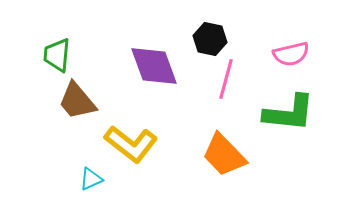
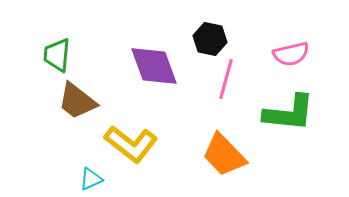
brown trapezoid: rotated 12 degrees counterclockwise
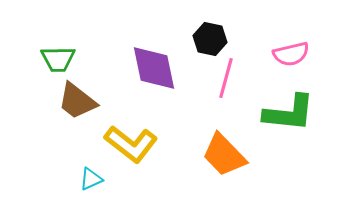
green trapezoid: moved 1 px right, 4 px down; rotated 96 degrees counterclockwise
purple diamond: moved 2 px down; rotated 8 degrees clockwise
pink line: moved 1 px up
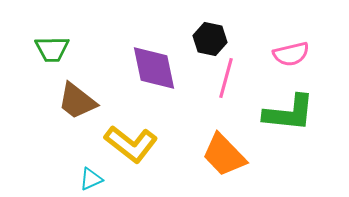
green trapezoid: moved 6 px left, 10 px up
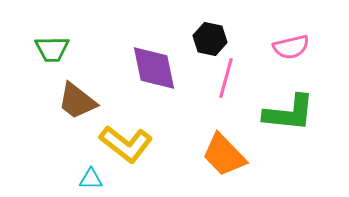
pink semicircle: moved 7 px up
yellow L-shape: moved 5 px left
cyan triangle: rotated 25 degrees clockwise
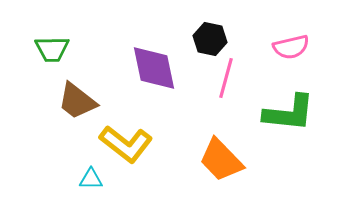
orange trapezoid: moved 3 px left, 5 px down
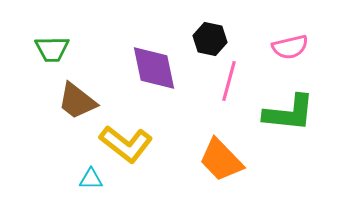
pink semicircle: moved 1 px left
pink line: moved 3 px right, 3 px down
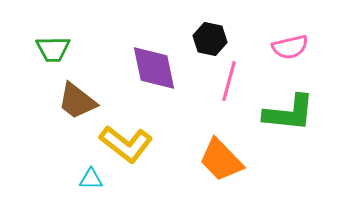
green trapezoid: moved 1 px right
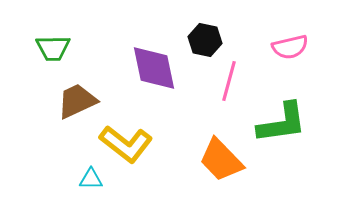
black hexagon: moved 5 px left, 1 px down
green trapezoid: moved 1 px up
brown trapezoid: rotated 117 degrees clockwise
green L-shape: moved 7 px left, 10 px down; rotated 14 degrees counterclockwise
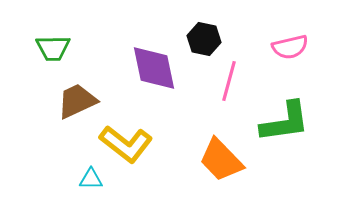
black hexagon: moved 1 px left, 1 px up
green L-shape: moved 3 px right, 1 px up
